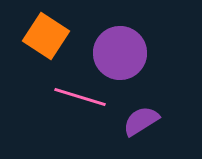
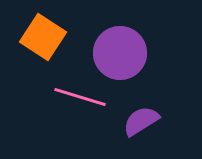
orange square: moved 3 px left, 1 px down
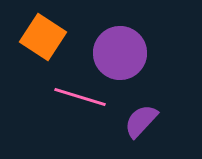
purple semicircle: rotated 15 degrees counterclockwise
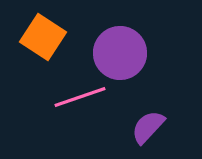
pink line: rotated 36 degrees counterclockwise
purple semicircle: moved 7 px right, 6 px down
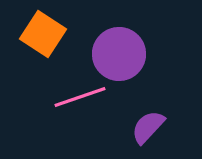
orange square: moved 3 px up
purple circle: moved 1 px left, 1 px down
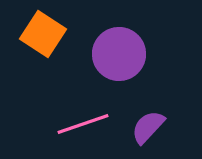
pink line: moved 3 px right, 27 px down
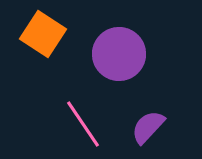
pink line: rotated 75 degrees clockwise
